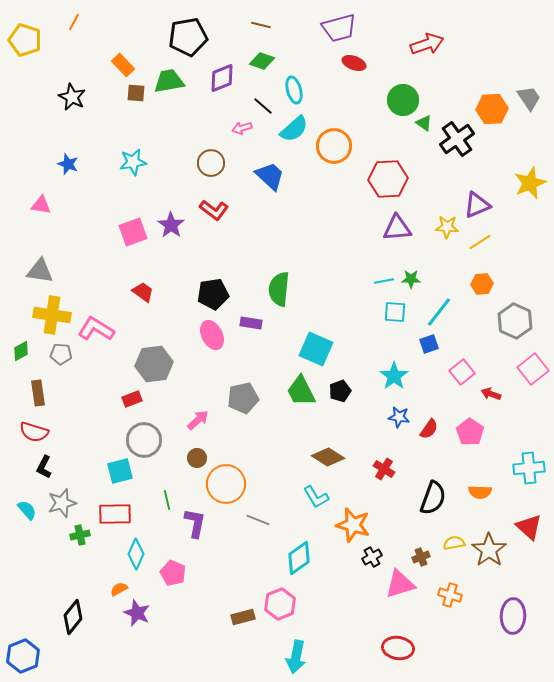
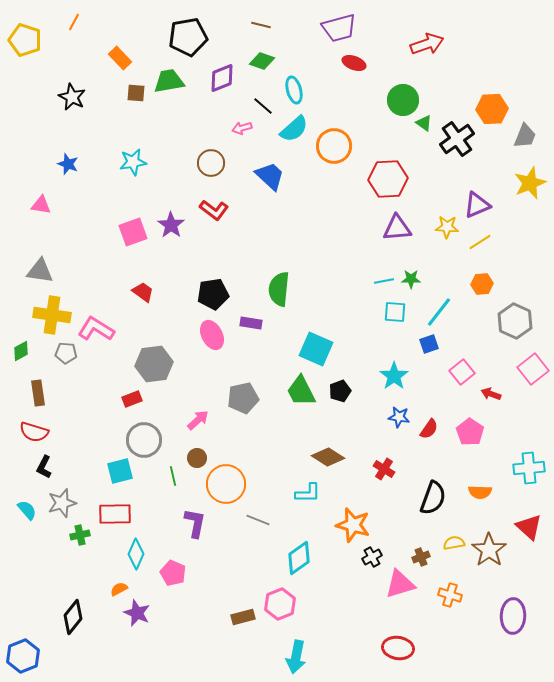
orange rectangle at (123, 65): moved 3 px left, 7 px up
gray trapezoid at (529, 98): moved 4 px left, 38 px down; rotated 56 degrees clockwise
gray pentagon at (61, 354): moved 5 px right, 1 px up
cyan L-shape at (316, 497): moved 8 px left, 4 px up; rotated 60 degrees counterclockwise
green line at (167, 500): moved 6 px right, 24 px up
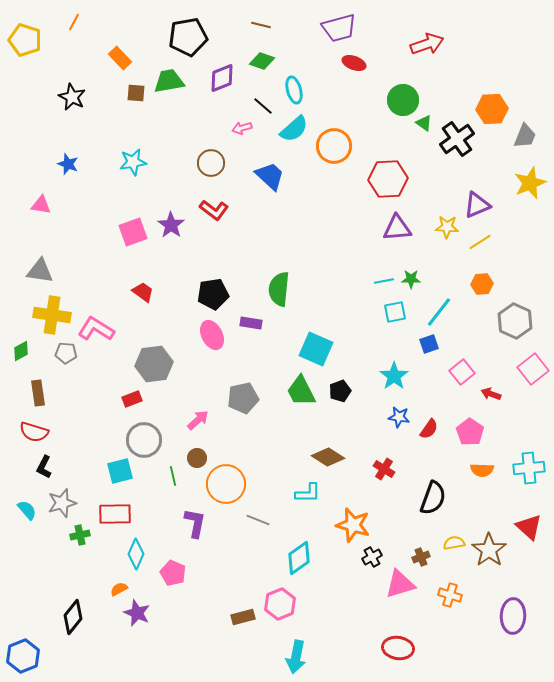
cyan square at (395, 312): rotated 15 degrees counterclockwise
orange semicircle at (480, 492): moved 2 px right, 22 px up
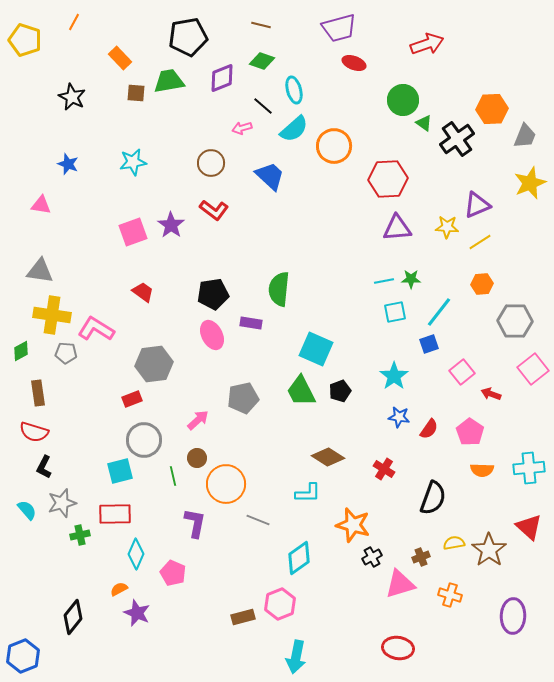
gray hexagon at (515, 321): rotated 24 degrees counterclockwise
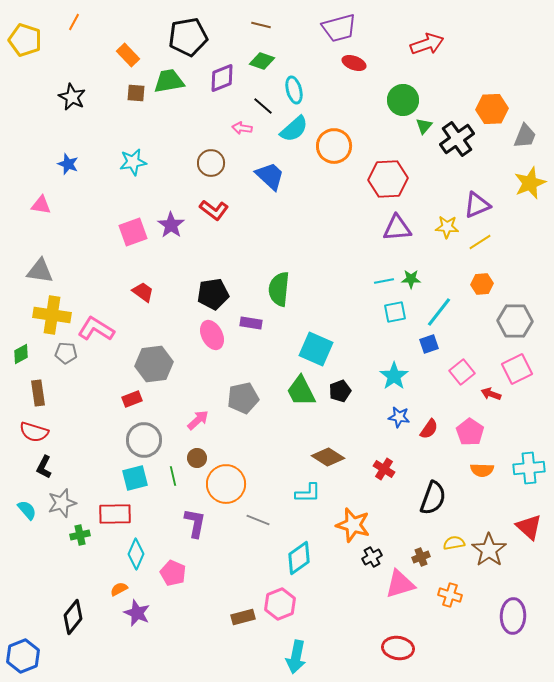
orange rectangle at (120, 58): moved 8 px right, 3 px up
green triangle at (424, 123): moved 3 px down; rotated 36 degrees clockwise
pink arrow at (242, 128): rotated 24 degrees clockwise
green diamond at (21, 351): moved 3 px down
pink square at (533, 369): moved 16 px left; rotated 12 degrees clockwise
cyan square at (120, 471): moved 15 px right, 7 px down
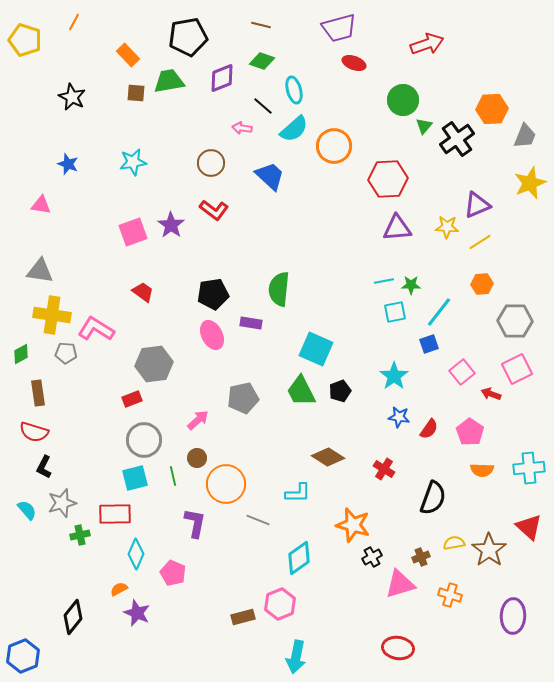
green star at (411, 279): moved 6 px down
cyan L-shape at (308, 493): moved 10 px left
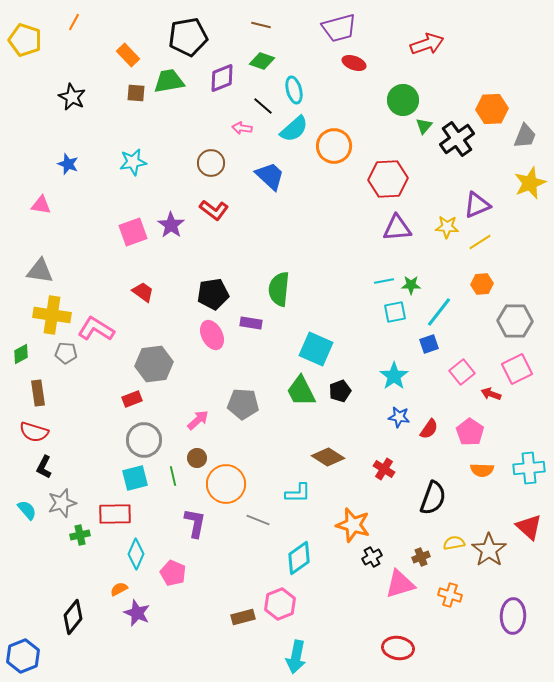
gray pentagon at (243, 398): moved 6 px down; rotated 16 degrees clockwise
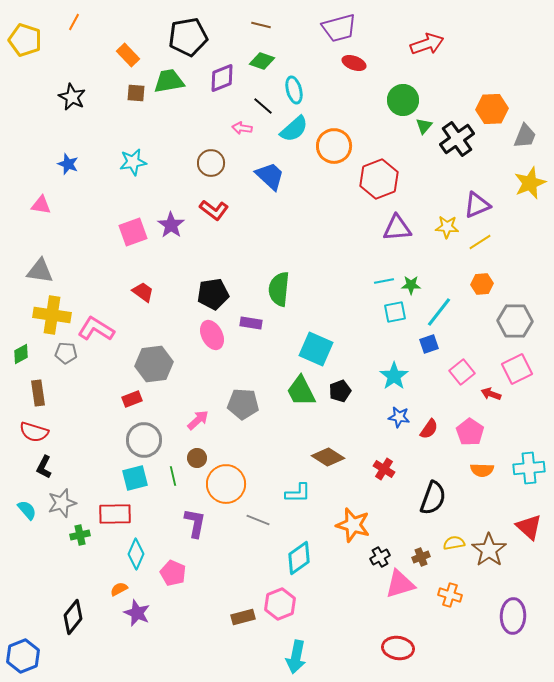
red hexagon at (388, 179): moved 9 px left; rotated 18 degrees counterclockwise
black cross at (372, 557): moved 8 px right
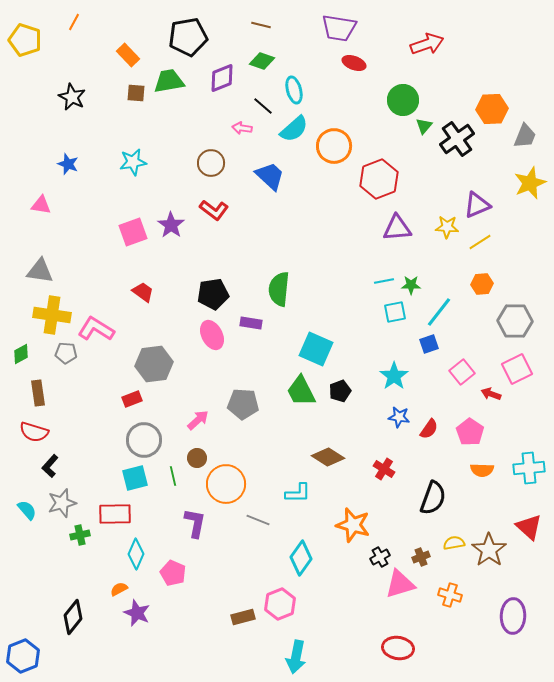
purple trapezoid at (339, 28): rotated 24 degrees clockwise
black L-shape at (44, 467): moved 6 px right, 1 px up; rotated 15 degrees clockwise
cyan diamond at (299, 558): moved 2 px right; rotated 20 degrees counterclockwise
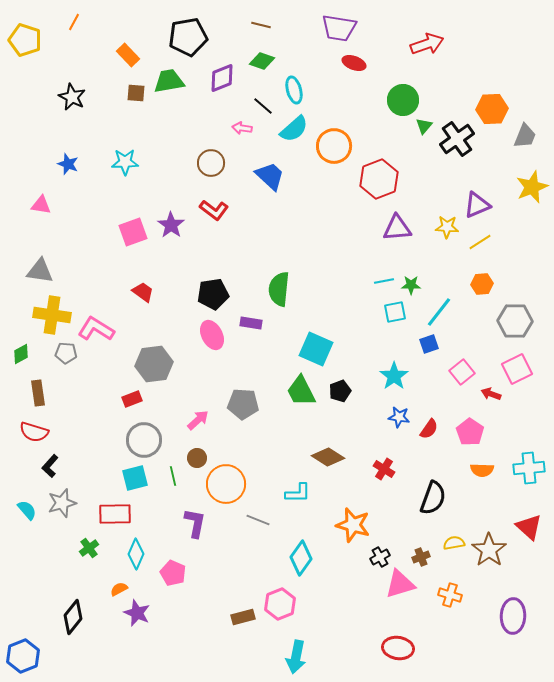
cyan star at (133, 162): moved 8 px left; rotated 8 degrees clockwise
yellow star at (530, 183): moved 2 px right, 4 px down
green cross at (80, 535): moved 9 px right, 13 px down; rotated 24 degrees counterclockwise
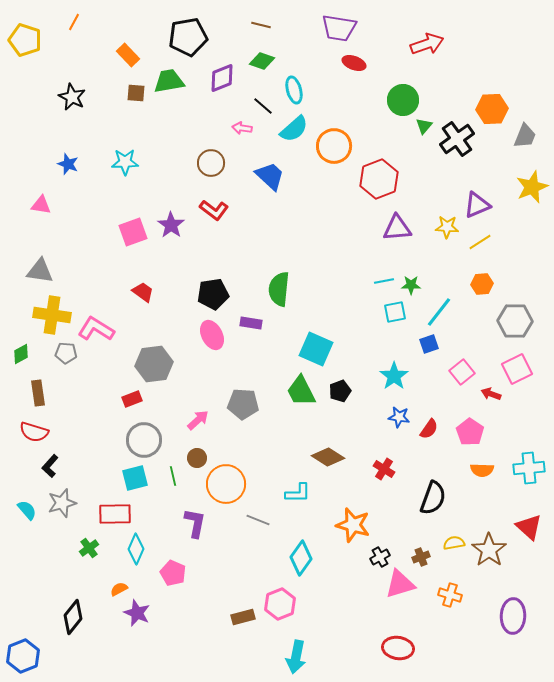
cyan diamond at (136, 554): moved 5 px up
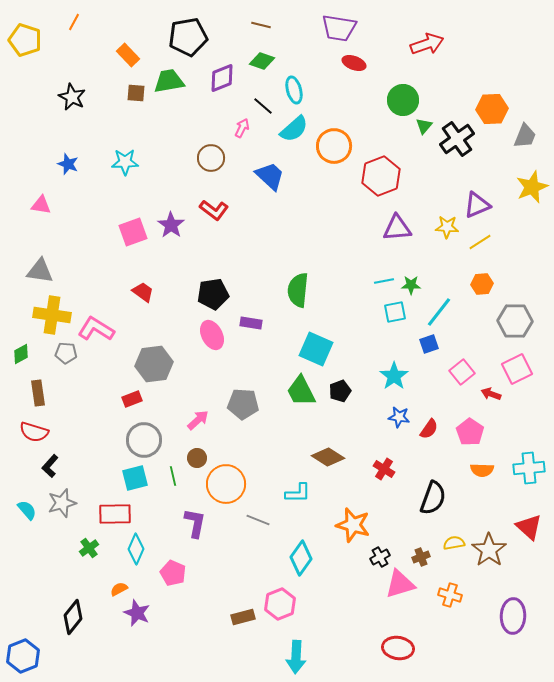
pink arrow at (242, 128): rotated 108 degrees clockwise
brown circle at (211, 163): moved 5 px up
red hexagon at (379, 179): moved 2 px right, 3 px up
green semicircle at (279, 289): moved 19 px right, 1 px down
cyan arrow at (296, 657): rotated 8 degrees counterclockwise
